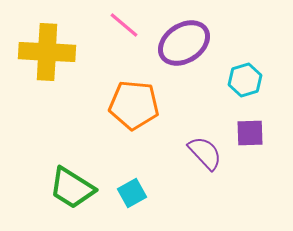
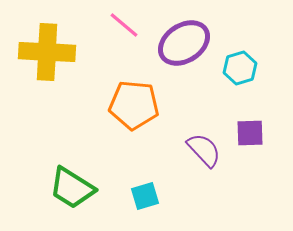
cyan hexagon: moved 5 px left, 12 px up
purple semicircle: moved 1 px left, 3 px up
cyan square: moved 13 px right, 3 px down; rotated 12 degrees clockwise
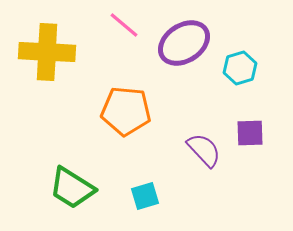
orange pentagon: moved 8 px left, 6 px down
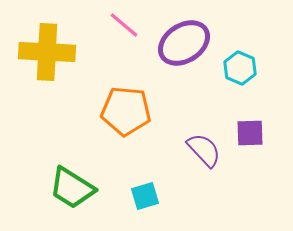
cyan hexagon: rotated 20 degrees counterclockwise
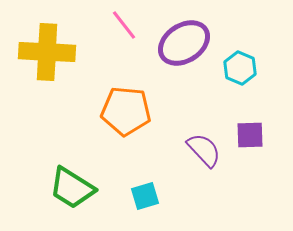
pink line: rotated 12 degrees clockwise
purple square: moved 2 px down
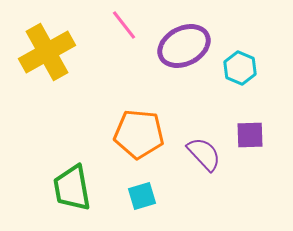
purple ellipse: moved 3 px down; rotated 6 degrees clockwise
yellow cross: rotated 32 degrees counterclockwise
orange pentagon: moved 13 px right, 23 px down
purple semicircle: moved 4 px down
green trapezoid: rotated 48 degrees clockwise
cyan square: moved 3 px left
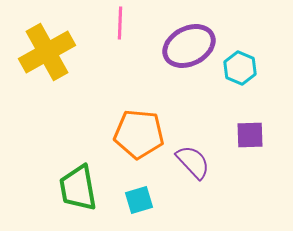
pink line: moved 4 px left, 2 px up; rotated 40 degrees clockwise
purple ellipse: moved 5 px right
purple semicircle: moved 11 px left, 8 px down
green trapezoid: moved 6 px right
cyan square: moved 3 px left, 4 px down
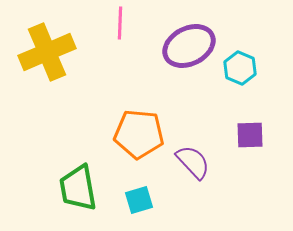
yellow cross: rotated 6 degrees clockwise
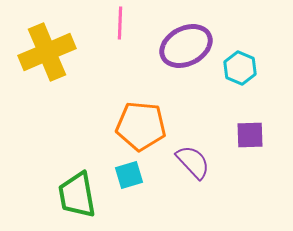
purple ellipse: moved 3 px left
orange pentagon: moved 2 px right, 8 px up
green trapezoid: moved 1 px left, 7 px down
cyan square: moved 10 px left, 25 px up
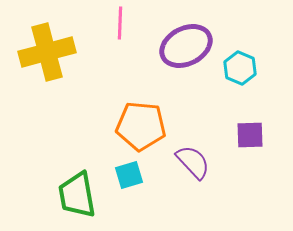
yellow cross: rotated 8 degrees clockwise
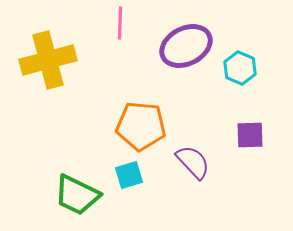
yellow cross: moved 1 px right, 8 px down
green trapezoid: rotated 54 degrees counterclockwise
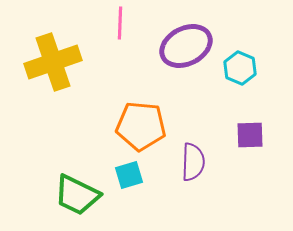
yellow cross: moved 5 px right, 2 px down; rotated 4 degrees counterclockwise
purple semicircle: rotated 45 degrees clockwise
